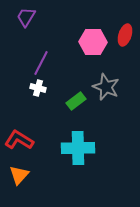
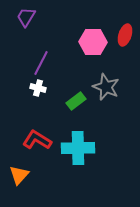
red L-shape: moved 18 px right
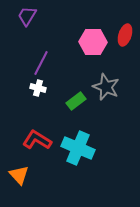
purple trapezoid: moved 1 px right, 1 px up
cyan cross: rotated 24 degrees clockwise
orange triangle: rotated 25 degrees counterclockwise
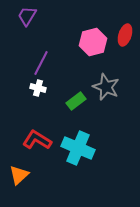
pink hexagon: rotated 16 degrees counterclockwise
orange triangle: rotated 30 degrees clockwise
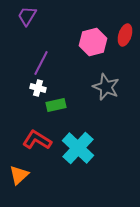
green rectangle: moved 20 px left, 4 px down; rotated 24 degrees clockwise
cyan cross: rotated 20 degrees clockwise
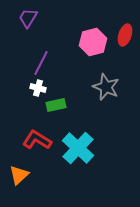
purple trapezoid: moved 1 px right, 2 px down
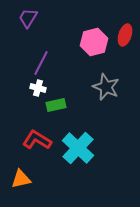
pink hexagon: moved 1 px right
orange triangle: moved 2 px right, 4 px down; rotated 30 degrees clockwise
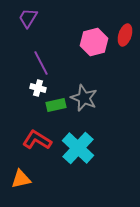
purple line: rotated 55 degrees counterclockwise
gray star: moved 22 px left, 11 px down
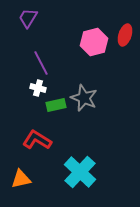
cyan cross: moved 2 px right, 24 px down
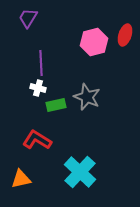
purple line: rotated 25 degrees clockwise
gray star: moved 3 px right, 1 px up
